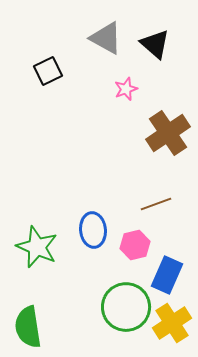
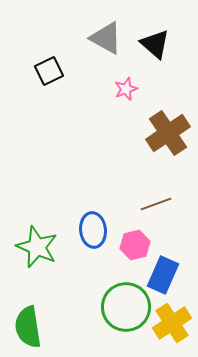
black square: moved 1 px right
blue rectangle: moved 4 px left
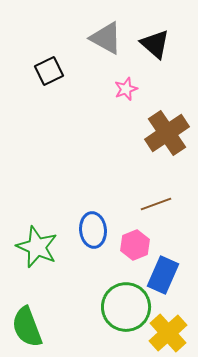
brown cross: moved 1 px left
pink hexagon: rotated 8 degrees counterclockwise
yellow cross: moved 4 px left, 10 px down; rotated 9 degrees counterclockwise
green semicircle: moved 1 px left; rotated 12 degrees counterclockwise
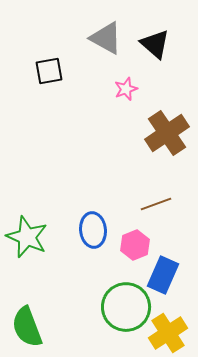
black square: rotated 16 degrees clockwise
green star: moved 10 px left, 10 px up
yellow cross: rotated 9 degrees clockwise
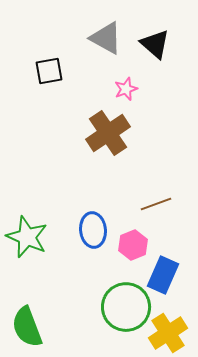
brown cross: moved 59 px left
pink hexagon: moved 2 px left
